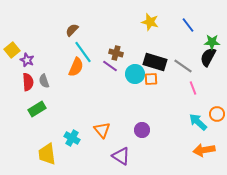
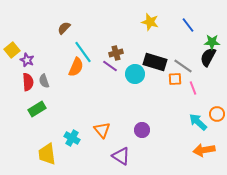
brown semicircle: moved 8 px left, 2 px up
brown cross: rotated 32 degrees counterclockwise
orange square: moved 24 px right
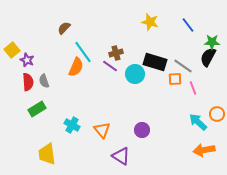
cyan cross: moved 13 px up
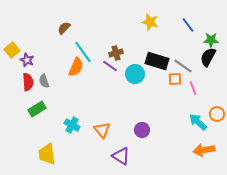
green star: moved 1 px left, 2 px up
black rectangle: moved 2 px right, 1 px up
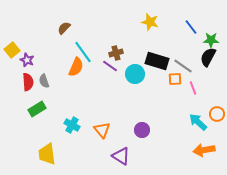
blue line: moved 3 px right, 2 px down
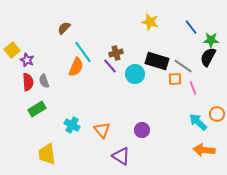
purple line: rotated 14 degrees clockwise
orange arrow: rotated 15 degrees clockwise
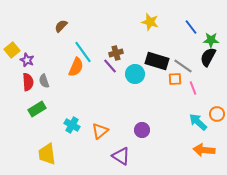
brown semicircle: moved 3 px left, 2 px up
orange triangle: moved 2 px left, 1 px down; rotated 30 degrees clockwise
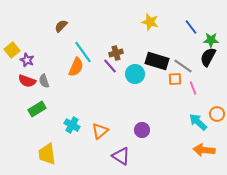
red semicircle: moved 1 px left, 1 px up; rotated 114 degrees clockwise
